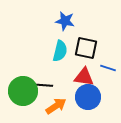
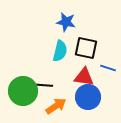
blue star: moved 1 px right, 1 px down
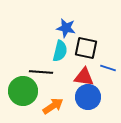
blue star: moved 6 px down
black line: moved 13 px up
orange arrow: moved 3 px left
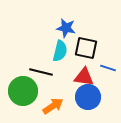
black line: rotated 10 degrees clockwise
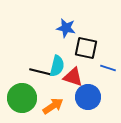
cyan semicircle: moved 3 px left, 15 px down
red triangle: moved 11 px left; rotated 10 degrees clockwise
green circle: moved 1 px left, 7 px down
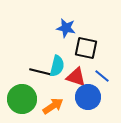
blue line: moved 6 px left, 8 px down; rotated 21 degrees clockwise
red triangle: moved 3 px right
green circle: moved 1 px down
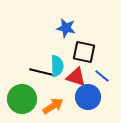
black square: moved 2 px left, 4 px down
cyan semicircle: rotated 15 degrees counterclockwise
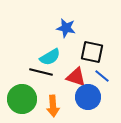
black square: moved 8 px right
cyan semicircle: moved 7 px left, 9 px up; rotated 60 degrees clockwise
orange arrow: rotated 120 degrees clockwise
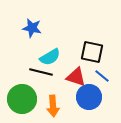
blue star: moved 34 px left
blue circle: moved 1 px right
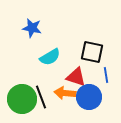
black line: moved 25 px down; rotated 55 degrees clockwise
blue line: moved 4 px right, 1 px up; rotated 42 degrees clockwise
orange arrow: moved 12 px right, 13 px up; rotated 100 degrees clockwise
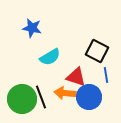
black square: moved 5 px right, 1 px up; rotated 15 degrees clockwise
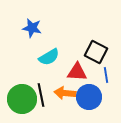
black square: moved 1 px left, 1 px down
cyan semicircle: moved 1 px left
red triangle: moved 1 px right, 5 px up; rotated 15 degrees counterclockwise
black line: moved 2 px up; rotated 10 degrees clockwise
